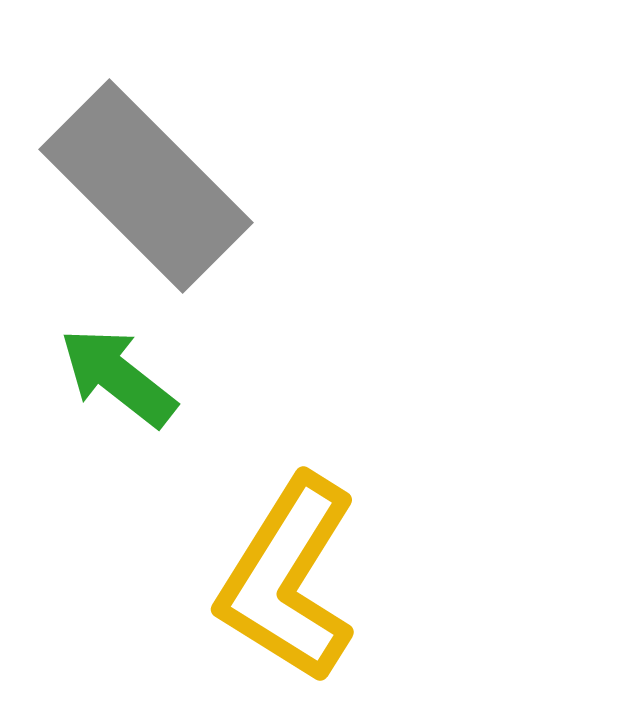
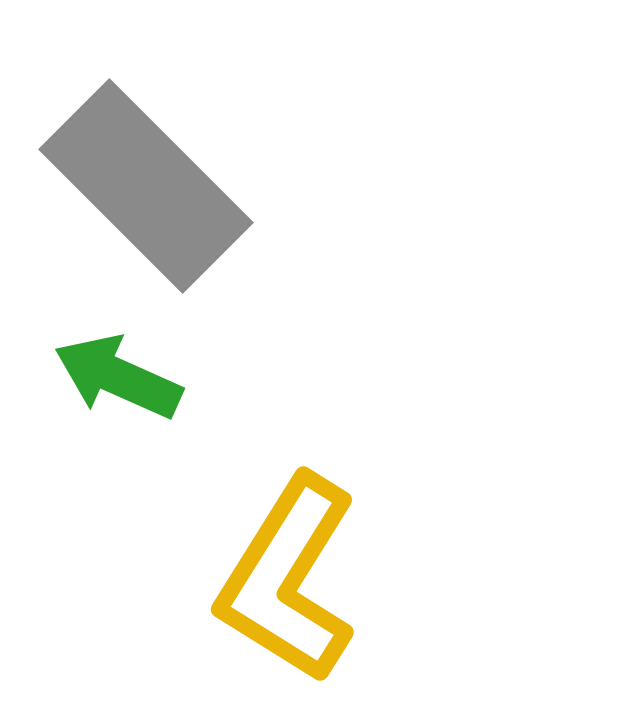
green arrow: rotated 14 degrees counterclockwise
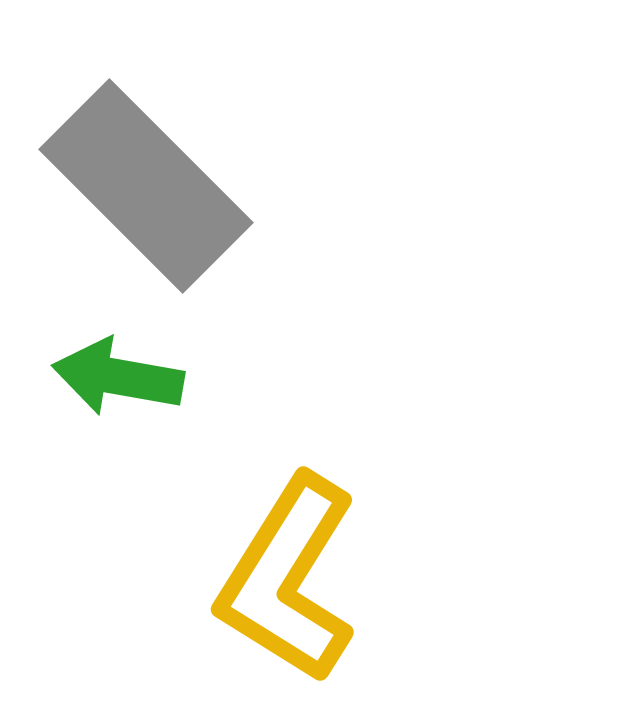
green arrow: rotated 14 degrees counterclockwise
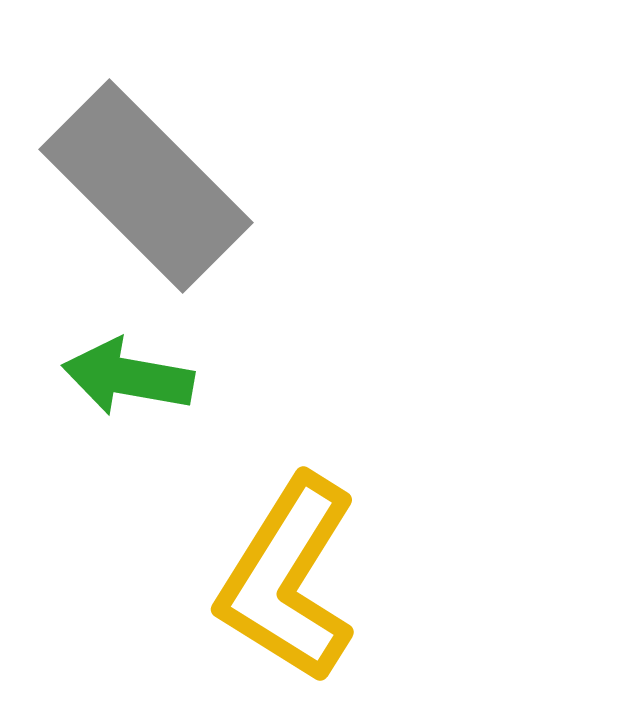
green arrow: moved 10 px right
